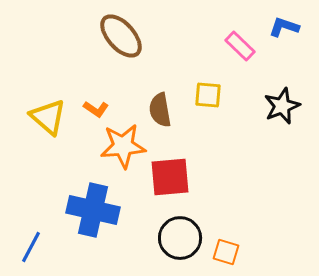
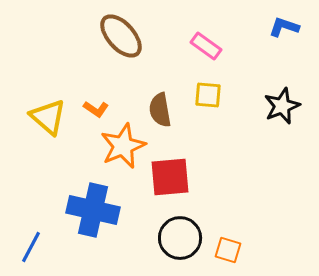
pink rectangle: moved 34 px left; rotated 8 degrees counterclockwise
orange star: rotated 18 degrees counterclockwise
orange square: moved 2 px right, 2 px up
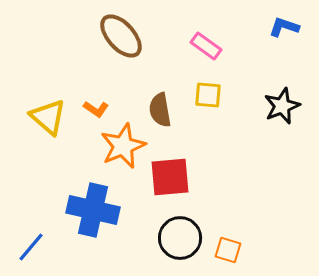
blue line: rotated 12 degrees clockwise
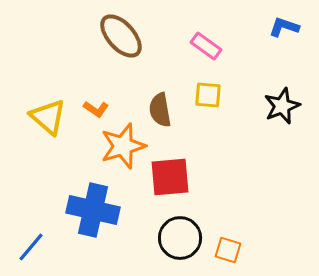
orange star: rotated 6 degrees clockwise
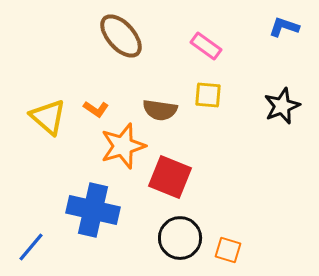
brown semicircle: rotated 72 degrees counterclockwise
red square: rotated 27 degrees clockwise
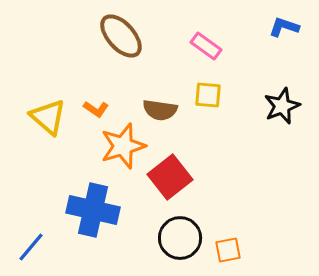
red square: rotated 30 degrees clockwise
orange square: rotated 28 degrees counterclockwise
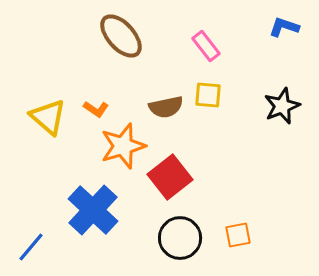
pink rectangle: rotated 16 degrees clockwise
brown semicircle: moved 6 px right, 3 px up; rotated 20 degrees counterclockwise
blue cross: rotated 30 degrees clockwise
orange square: moved 10 px right, 15 px up
